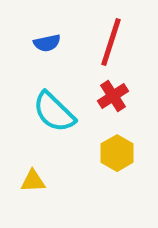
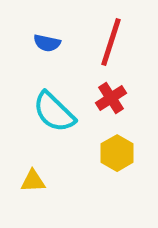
blue semicircle: rotated 24 degrees clockwise
red cross: moved 2 px left, 2 px down
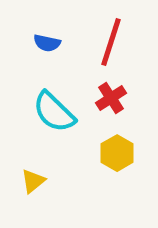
yellow triangle: rotated 36 degrees counterclockwise
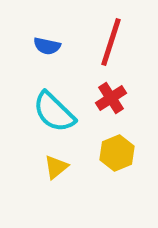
blue semicircle: moved 3 px down
yellow hexagon: rotated 8 degrees clockwise
yellow triangle: moved 23 px right, 14 px up
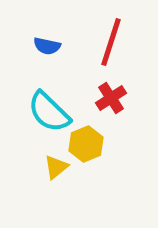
cyan semicircle: moved 5 px left
yellow hexagon: moved 31 px left, 9 px up
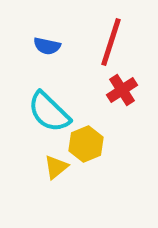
red cross: moved 11 px right, 8 px up
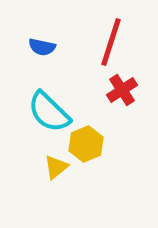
blue semicircle: moved 5 px left, 1 px down
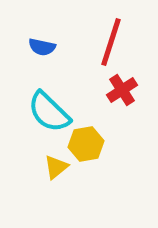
yellow hexagon: rotated 12 degrees clockwise
